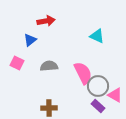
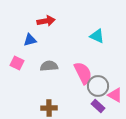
blue triangle: rotated 24 degrees clockwise
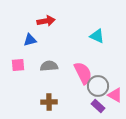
pink square: moved 1 px right, 2 px down; rotated 32 degrees counterclockwise
brown cross: moved 6 px up
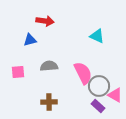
red arrow: moved 1 px left; rotated 18 degrees clockwise
pink square: moved 7 px down
gray circle: moved 1 px right
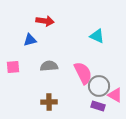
pink square: moved 5 px left, 5 px up
purple rectangle: rotated 24 degrees counterclockwise
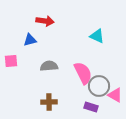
pink square: moved 2 px left, 6 px up
purple rectangle: moved 7 px left, 1 px down
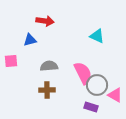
gray circle: moved 2 px left, 1 px up
brown cross: moved 2 px left, 12 px up
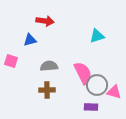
cyan triangle: rotated 42 degrees counterclockwise
pink square: rotated 24 degrees clockwise
pink triangle: moved 1 px left, 3 px up; rotated 14 degrees counterclockwise
purple rectangle: rotated 16 degrees counterclockwise
